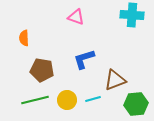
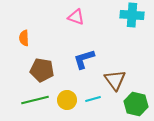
brown triangle: rotated 45 degrees counterclockwise
green hexagon: rotated 20 degrees clockwise
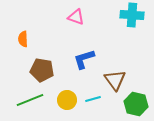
orange semicircle: moved 1 px left, 1 px down
green line: moved 5 px left; rotated 8 degrees counterclockwise
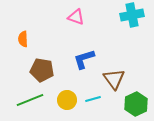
cyan cross: rotated 15 degrees counterclockwise
brown triangle: moved 1 px left, 1 px up
green hexagon: rotated 20 degrees clockwise
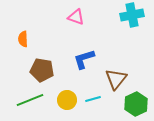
brown triangle: moved 2 px right; rotated 15 degrees clockwise
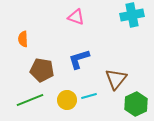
blue L-shape: moved 5 px left
cyan line: moved 4 px left, 3 px up
